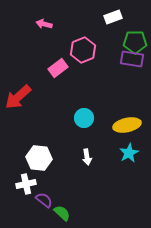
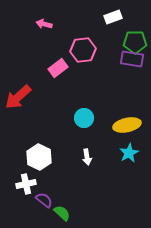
pink hexagon: rotated 15 degrees clockwise
white hexagon: moved 1 px up; rotated 20 degrees clockwise
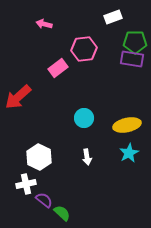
pink hexagon: moved 1 px right, 1 px up
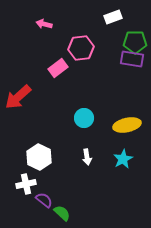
pink hexagon: moved 3 px left, 1 px up
cyan star: moved 6 px left, 6 px down
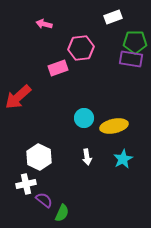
purple rectangle: moved 1 px left
pink rectangle: rotated 18 degrees clockwise
yellow ellipse: moved 13 px left, 1 px down
green semicircle: rotated 72 degrees clockwise
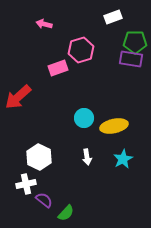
pink hexagon: moved 2 px down; rotated 10 degrees counterclockwise
green semicircle: moved 4 px right; rotated 18 degrees clockwise
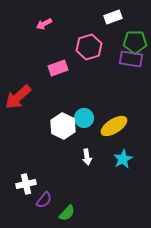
pink arrow: rotated 42 degrees counterclockwise
pink hexagon: moved 8 px right, 3 px up
yellow ellipse: rotated 20 degrees counterclockwise
white hexagon: moved 24 px right, 31 px up
purple semicircle: rotated 90 degrees clockwise
green semicircle: moved 1 px right
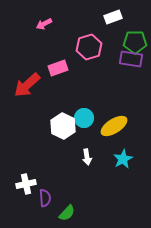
red arrow: moved 9 px right, 12 px up
purple semicircle: moved 1 px right, 2 px up; rotated 42 degrees counterclockwise
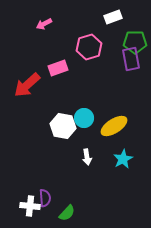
purple rectangle: rotated 70 degrees clockwise
white hexagon: rotated 15 degrees counterclockwise
white cross: moved 4 px right, 22 px down; rotated 18 degrees clockwise
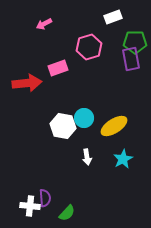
red arrow: moved 2 px up; rotated 144 degrees counterclockwise
